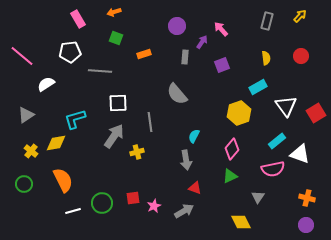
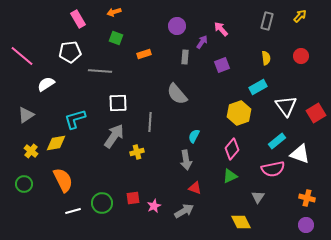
gray line at (150, 122): rotated 12 degrees clockwise
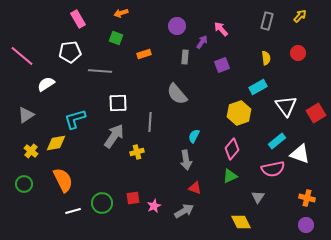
orange arrow at (114, 12): moved 7 px right, 1 px down
red circle at (301, 56): moved 3 px left, 3 px up
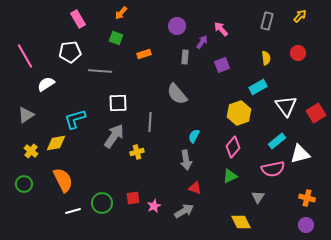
orange arrow at (121, 13): rotated 32 degrees counterclockwise
pink line at (22, 56): moved 3 px right; rotated 20 degrees clockwise
pink diamond at (232, 149): moved 1 px right, 2 px up
white triangle at (300, 154): rotated 35 degrees counterclockwise
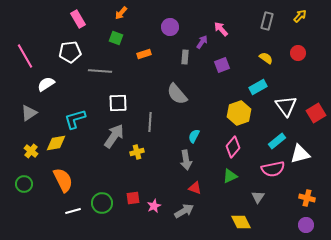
purple circle at (177, 26): moved 7 px left, 1 px down
yellow semicircle at (266, 58): rotated 48 degrees counterclockwise
gray triangle at (26, 115): moved 3 px right, 2 px up
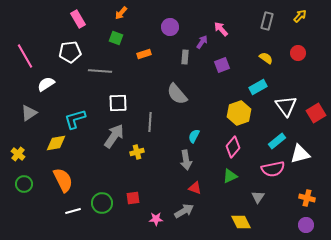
yellow cross at (31, 151): moved 13 px left, 3 px down
pink star at (154, 206): moved 2 px right, 13 px down; rotated 24 degrees clockwise
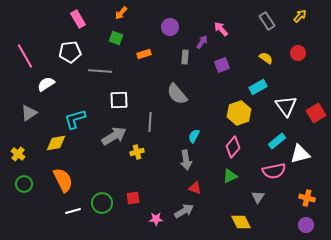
gray rectangle at (267, 21): rotated 48 degrees counterclockwise
white square at (118, 103): moved 1 px right, 3 px up
gray arrow at (114, 136): rotated 25 degrees clockwise
pink semicircle at (273, 169): moved 1 px right, 2 px down
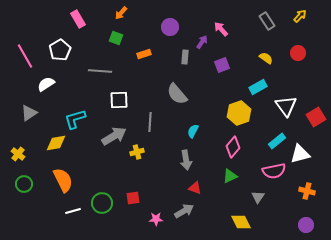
white pentagon at (70, 52): moved 10 px left, 2 px up; rotated 25 degrees counterclockwise
red square at (316, 113): moved 4 px down
cyan semicircle at (194, 136): moved 1 px left, 5 px up
orange cross at (307, 198): moved 7 px up
